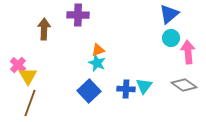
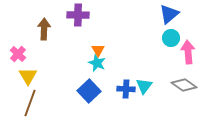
orange triangle: rotated 40 degrees counterclockwise
pink cross: moved 11 px up
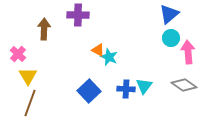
orange triangle: rotated 32 degrees counterclockwise
cyan star: moved 12 px right, 6 px up
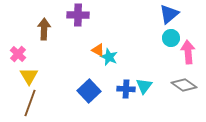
yellow triangle: moved 1 px right
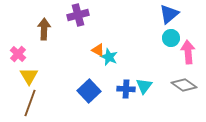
purple cross: rotated 15 degrees counterclockwise
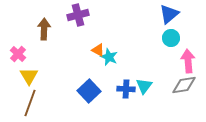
pink arrow: moved 9 px down
gray diamond: rotated 45 degrees counterclockwise
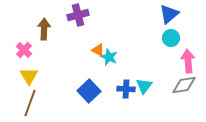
pink cross: moved 6 px right, 4 px up
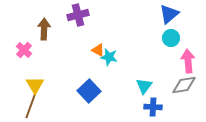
cyan star: rotated 12 degrees counterclockwise
yellow triangle: moved 6 px right, 9 px down
blue cross: moved 27 px right, 18 px down
brown line: moved 1 px right, 2 px down
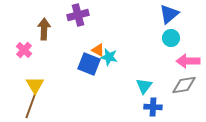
pink arrow: rotated 85 degrees counterclockwise
blue square: moved 27 px up; rotated 25 degrees counterclockwise
